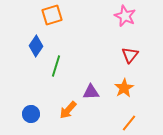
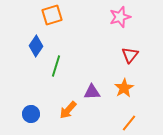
pink star: moved 5 px left, 1 px down; rotated 30 degrees clockwise
purple triangle: moved 1 px right
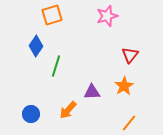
pink star: moved 13 px left, 1 px up
orange star: moved 2 px up
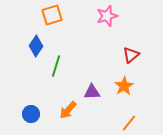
red triangle: moved 1 px right; rotated 12 degrees clockwise
